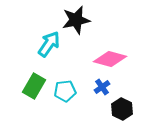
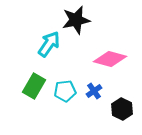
blue cross: moved 8 px left, 4 px down
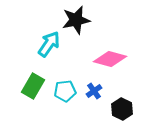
green rectangle: moved 1 px left
